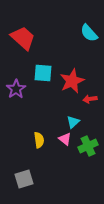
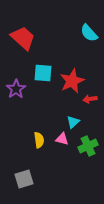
pink triangle: moved 3 px left; rotated 24 degrees counterclockwise
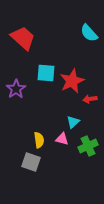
cyan square: moved 3 px right
gray square: moved 7 px right, 17 px up; rotated 36 degrees clockwise
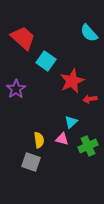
cyan square: moved 12 px up; rotated 30 degrees clockwise
cyan triangle: moved 2 px left
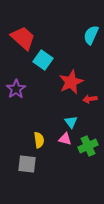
cyan semicircle: moved 2 px right, 2 px down; rotated 66 degrees clockwise
cyan square: moved 3 px left, 1 px up
red star: moved 1 px left, 1 px down
cyan triangle: rotated 24 degrees counterclockwise
pink triangle: moved 3 px right
gray square: moved 4 px left, 2 px down; rotated 12 degrees counterclockwise
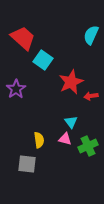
red arrow: moved 1 px right, 3 px up
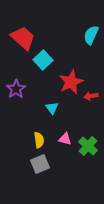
cyan square: rotated 12 degrees clockwise
cyan triangle: moved 19 px left, 14 px up
green cross: rotated 24 degrees counterclockwise
gray square: moved 13 px right; rotated 30 degrees counterclockwise
